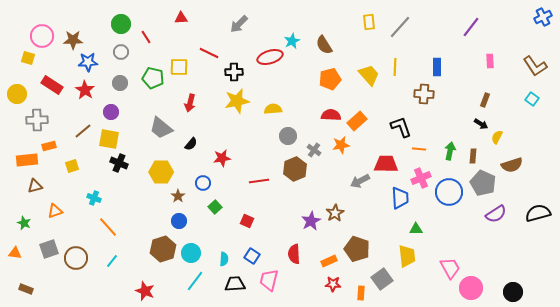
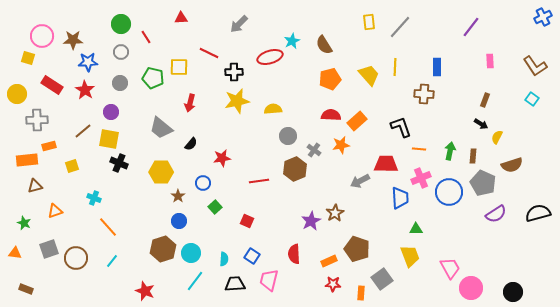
yellow trapezoid at (407, 256): moved 3 px right; rotated 15 degrees counterclockwise
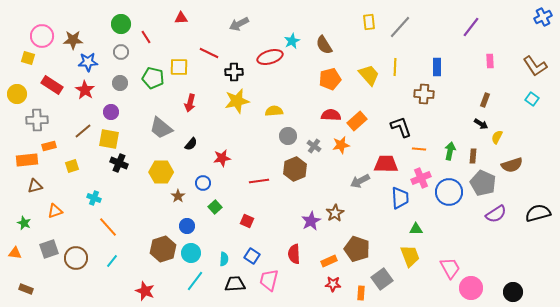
gray arrow at (239, 24): rotated 18 degrees clockwise
yellow semicircle at (273, 109): moved 1 px right, 2 px down
gray cross at (314, 150): moved 4 px up
blue circle at (179, 221): moved 8 px right, 5 px down
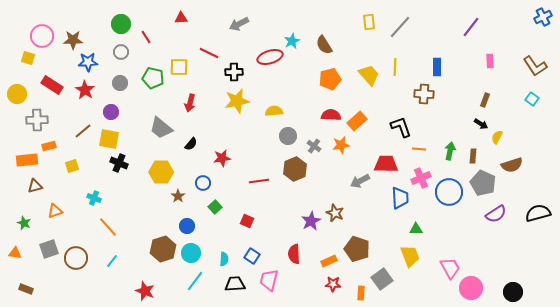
brown star at (335, 213): rotated 18 degrees counterclockwise
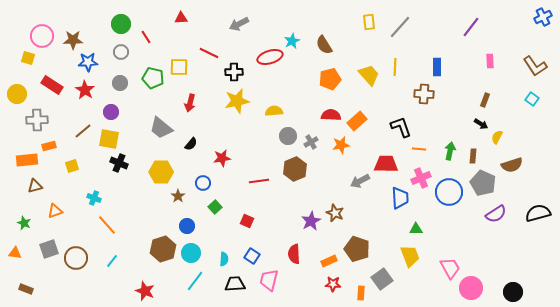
gray cross at (314, 146): moved 3 px left, 4 px up; rotated 24 degrees clockwise
orange line at (108, 227): moved 1 px left, 2 px up
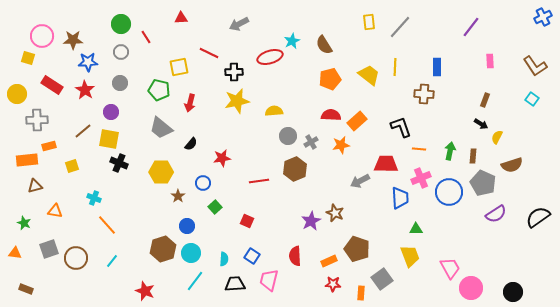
yellow square at (179, 67): rotated 12 degrees counterclockwise
yellow trapezoid at (369, 75): rotated 10 degrees counterclockwise
green pentagon at (153, 78): moved 6 px right, 12 px down
orange triangle at (55, 211): rotated 28 degrees clockwise
black semicircle at (538, 213): moved 4 px down; rotated 20 degrees counterclockwise
red semicircle at (294, 254): moved 1 px right, 2 px down
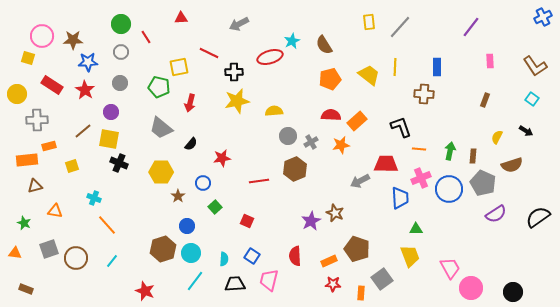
green pentagon at (159, 90): moved 3 px up
black arrow at (481, 124): moved 45 px right, 7 px down
blue circle at (449, 192): moved 3 px up
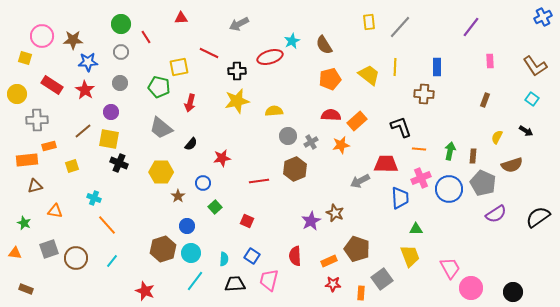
yellow square at (28, 58): moved 3 px left
black cross at (234, 72): moved 3 px right, 1 px up
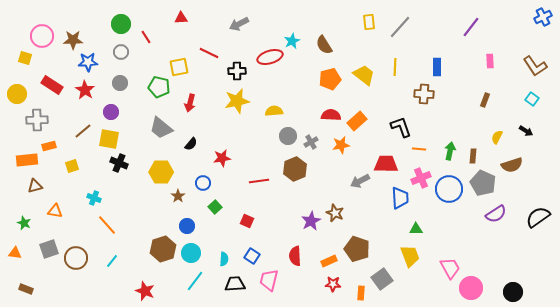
yellow trapezoid at (369, 75): moved 5 px left
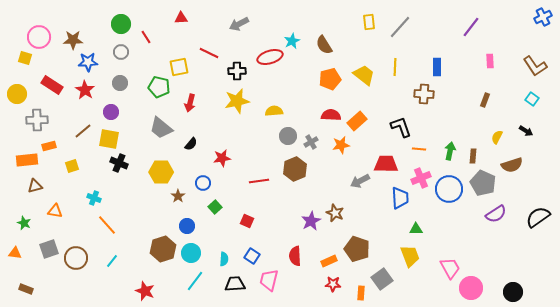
pink circle at (42, 36): moved 3 px left, 1 px down
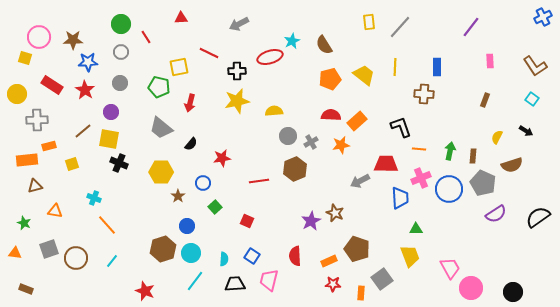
yellow square at (72, 166): moved 2 px up
